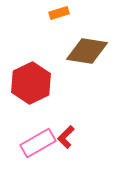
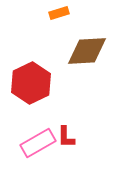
brown diamond: rotated 12 degrees counterclockwise
red L-shape: rotated 45 degrees counterclockwise
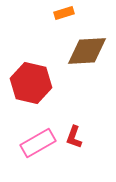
orange rectangle: moved 5 px right
red hexagon: rotated 21 degrees counterclockwise
red L-shape: moved 8 px right; rotated 20 degrees clockwise
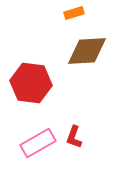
orange rectangle: moved 10 px right
red hexagon: rotated 6 degrees counterclockwise
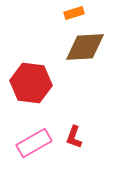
brown diamond: moved 2 px left, 4 px up
pink rectangle: moved 4 px left
